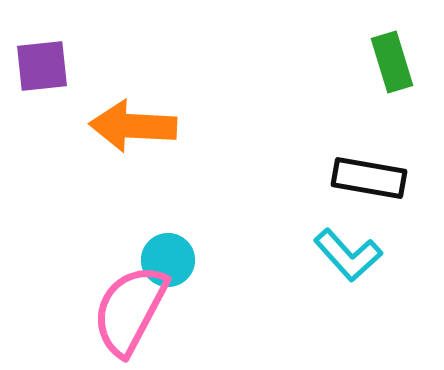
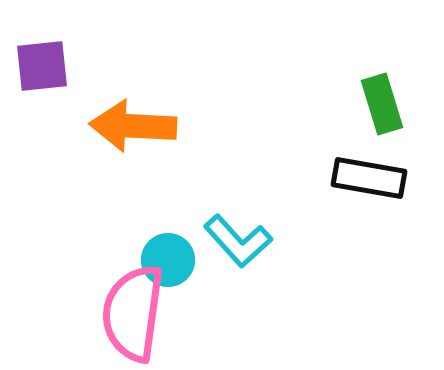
green rectangle: moved 10 px left, 42 px down
cyan L-shape: moved 110 px left, 14 px up
pink semicircle: moved 3 px right, 3 px down; rotated 20 degrees counterclockwise
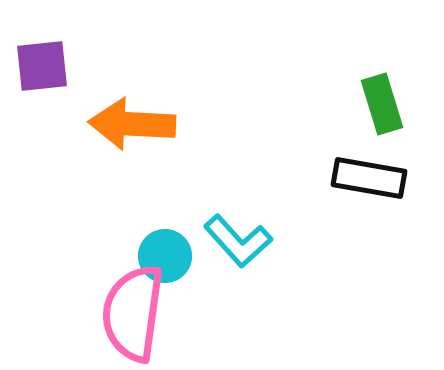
orange arrow: moved 1 px left, 2 px up
cyan circle: moved 3 px left, 4 px up
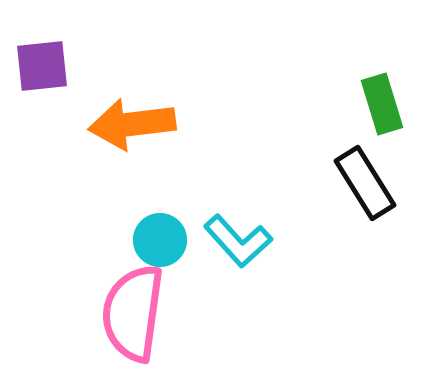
orange arrow: rotated 10 degrees counterclockwise
black rectangle: moved 4 px left, 5 px down; rotated 48 degrees clockwise
cyan circle: moved 5 px left, 16 px up
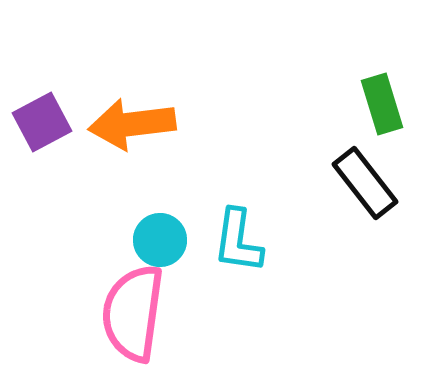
purple square: moved 56 px down; rotated 22 degrees counterclockwise
black rectangle: rotated 6 degrees counterclockwise
cyan L-shape: rotated 50 degrees clockwise
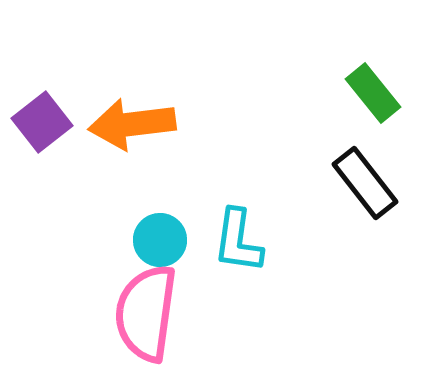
green rectangle: moved 9 px left, 11 px up; rotated 22 degrees counterclockwise
purple square: rotated 10 degrees counterclockwise
pink semicircle: moved 13 px right
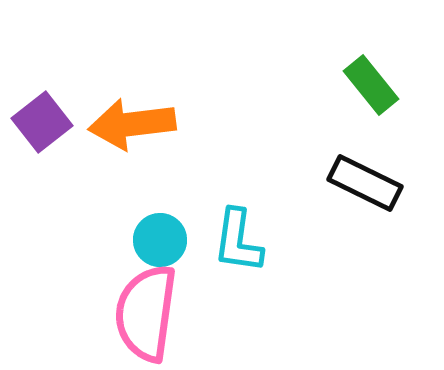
green rectangle: moved 2 px left, 8 px up
black rectangle: rotated 26 degrees counterclockwise
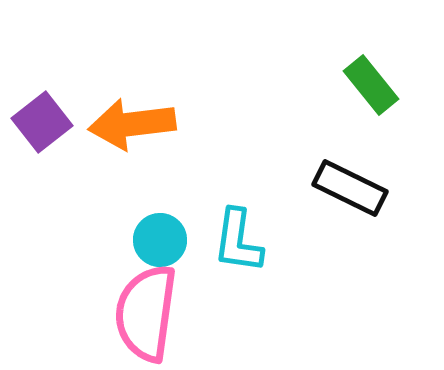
black rectangle: moved 15 px left, 5 px down
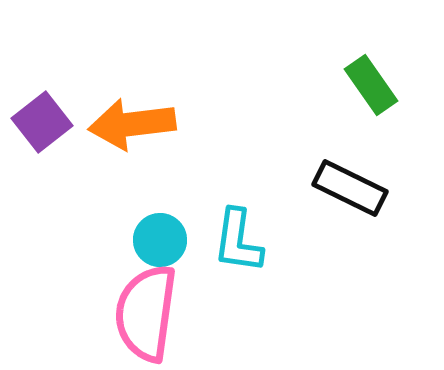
green rectangle: rotated 4 degrees clockwise
